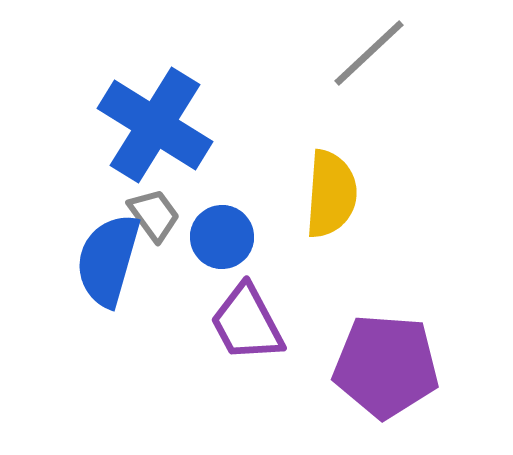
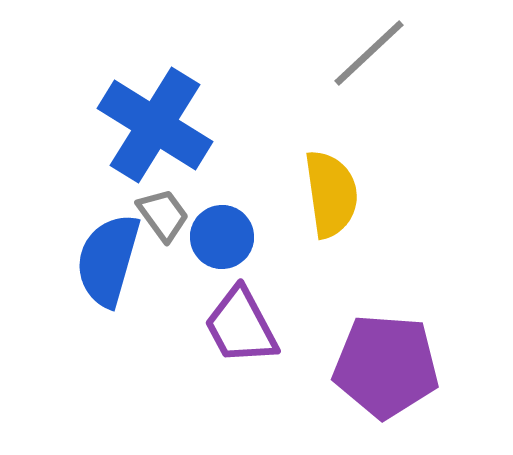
yellow semicircle: rotated 12 degrees counterclockwise
gray trapezoid: moved 9 px right
purple trapezoid: moved 6 px left, 3 px down
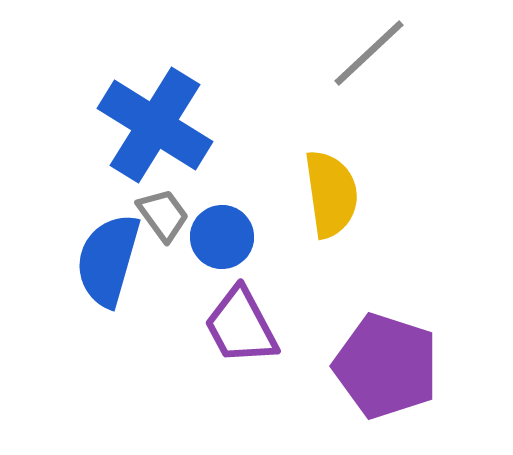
purple pentagon: rotated 14 degrees clockwise
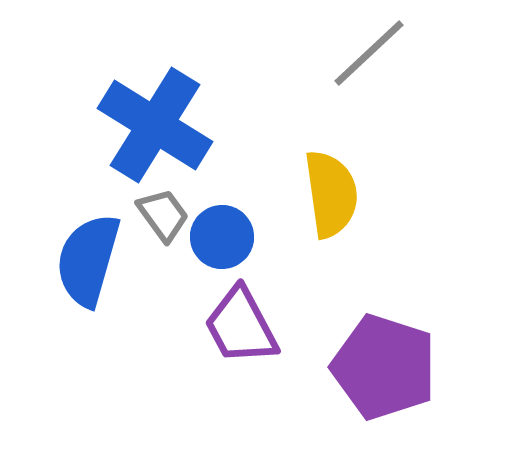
blue semicircle: moved 20 px left
purple pentagon: moved 2 px left, 1 px down
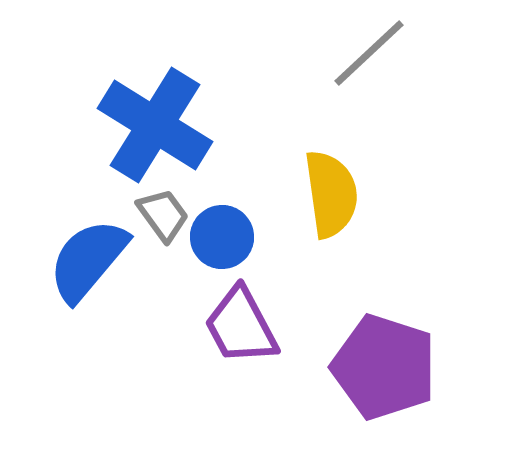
blue semicircle: rotated 24 degrees clockwise
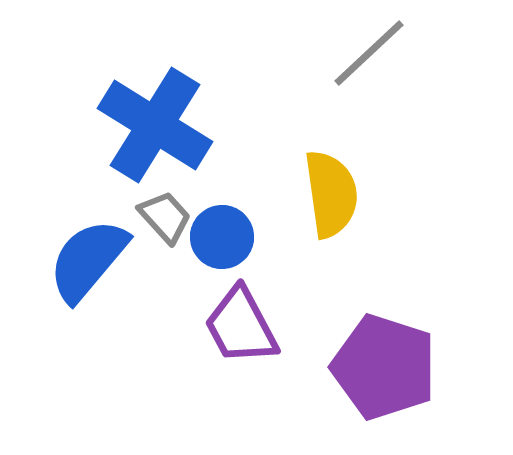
gray trapezoid: moved 2 px right, 2 px down; rotated 6 degrees counterclockwise
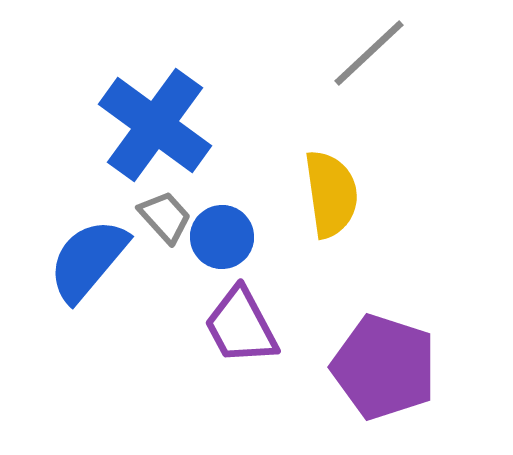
blue cross: rotated 4 degrees clockwise
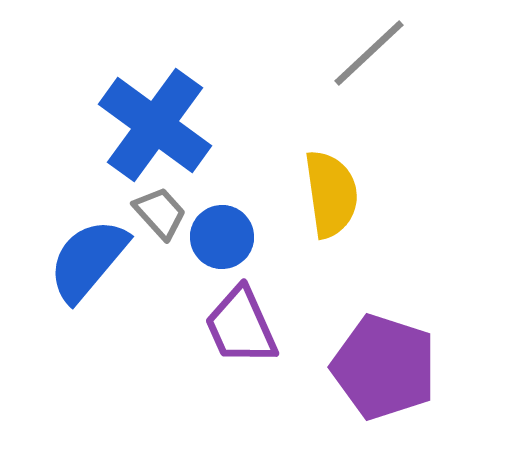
gray trapezoid: moved 5 px left, 4 px up
purple trapezoid: rotated 4 degrees clockwise
